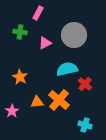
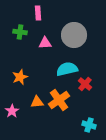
pink rectangle: rotated 32 degrees counterclockwise
pink triangle: rotated 24 degrees clockwise
orange star: rotated 21 degrees clockwise
orange cross: rotated 15 degrees clockwise
cyan cross: moved 4 px right
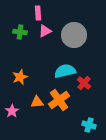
pink triangle: moved 12 px up; rotated 24 degrees counterclockwise
cyan semicircle: moved 2 px left, 2 px down
red cross: moved 1 px left, 1 px up
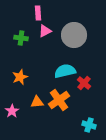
green cross: moved 1 px right, 6 px down
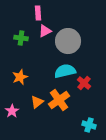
gray circle: moved 6 px left, 6 px down
orange triangle: rotated 32 degrees counterclockwise
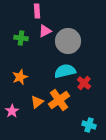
pink rectangle: moved 1 px left, 2 px up
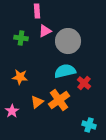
orange star: rotated 28 degrees clockwise
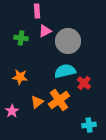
cyan cross: rotated 24 degrees counterclockwise
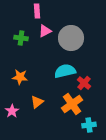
gray circle: moved 3 px right, 3 px up
orange cross: moved 13 px right, 4 px down
